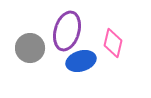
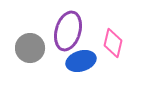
purple ellipse: moved 1 px right
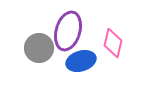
gray circle: moved 9 px right
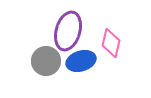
pink diamond: moved 2 px left
gray circle: moved 7 px right, 13 px down
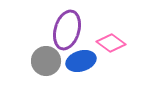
purple ellipse: moved 1 px left, 1 px up
pink diamond: rotated 68 degrees counterclockwise
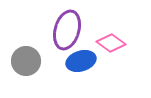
gray circle: moved 20 px left
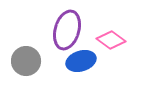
pink diamond: moved 3 px up
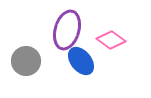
blue ellipse: rotated 68 degrees clockwise
